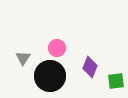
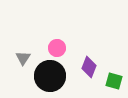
purple diamond: moved 1 px left
green square: moved 2 px left; rotated 24 degrees clockwise
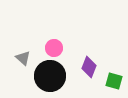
pink circle: moved 3 px left
gray triangle: rotated 21 degrees counterclockwise
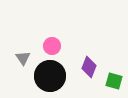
pink circle: moved 2 px left, 2 px up
gray triangle: rotated 14 degrees clockwise
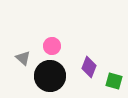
gray triangle: rotated 14 degrees counterclockwise
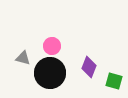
gray triangle: rotated 28 degrees counterclockwise
black circle: moved 3 px up
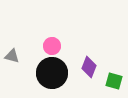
gray triangle: moved 11 px left, 2 px up
black circle: moved 2 px right
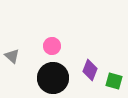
gray triangle: rotated 28 degrees clockwise
purple diamond: moved 1 px right, 3 px down
black circle: moved 1 px right, 5 px down
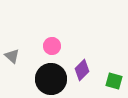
purple diamond: moved 8 px left; rotated 25 degrees clockwise
black circle: moved 2 px left, 1 px down
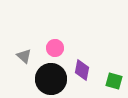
pink circle: moved 3 px right, 2 px down
gray triangle: moved 12 px right
purple diamond: rotated 35 degrees counterclockwise
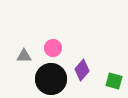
pink circle: moved 2 px left
gray triangle: rotated 42 degrees counterclockwise
purple diamond: rotated 30 degrees clockwise
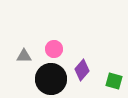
pink circle: moved 1 px right, 1 px down
